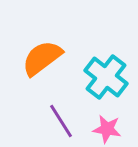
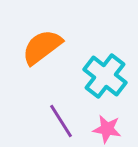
orange semicircle: moved 11 px up
cyan cross: moved 1 px left, 1 px up
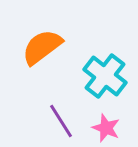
pink star: moved 1 px left, 1 px up; rotated 12 degrees clockwise
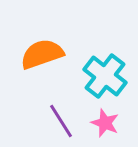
orange semicircle: moved 7 px down; rotated 18 degrees clockwise
pink star: moved 1 px left, 5 px up
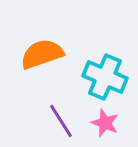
cyan cross: moved 1 px down; rotated 15 degrees counterclockwise
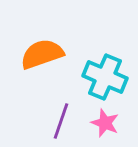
purple line: rotated 51 degrees clockwise
